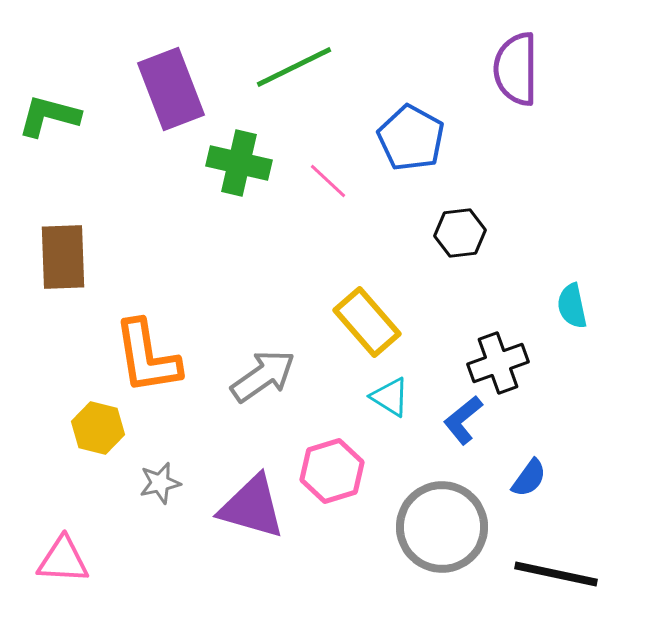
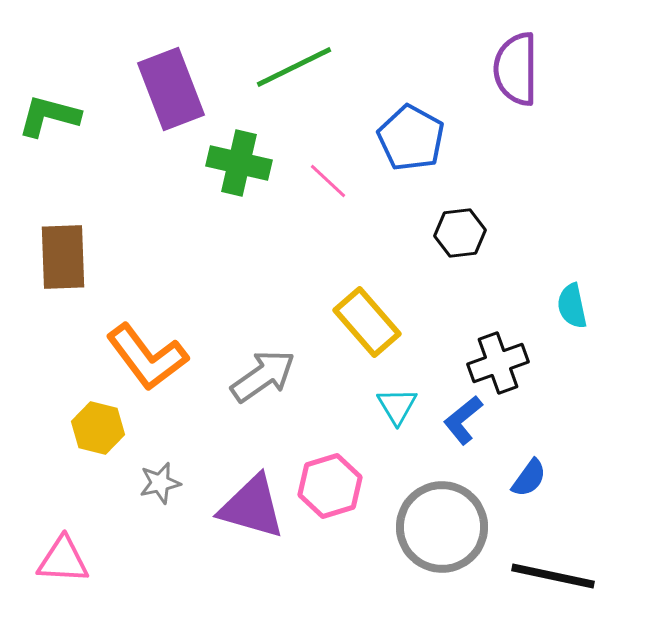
orange L-shape: rotated 28 degrees counterclockwise
cyan triangle: moved 7 px right, 9 px down; rotated 27 degrees clockwise
pink hexagon: moved 2 px left, 15 px down
black line: moved 3 px left, 2 px down
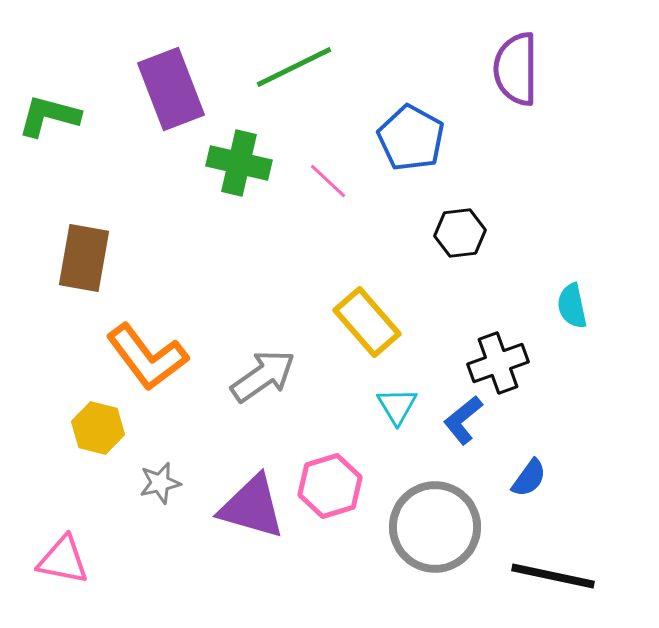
brown rectangle: moved 21 px right, 1 px down; rotated 12 degrees clockwise
gray circle: moved 7 px left
pink triangle: rotated 8 degrees clockwise
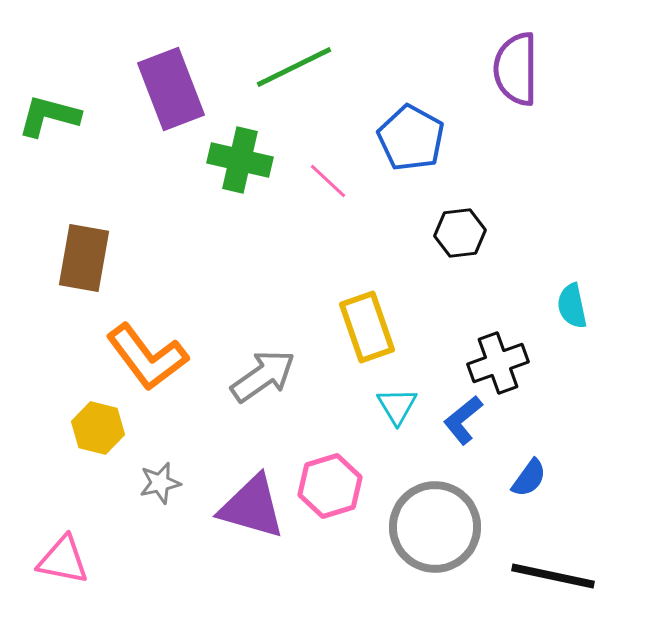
green cross: moved 1 px right, 3 px up
yellow rectangle: moved 5 px down; rotated 22 degrees clockwise
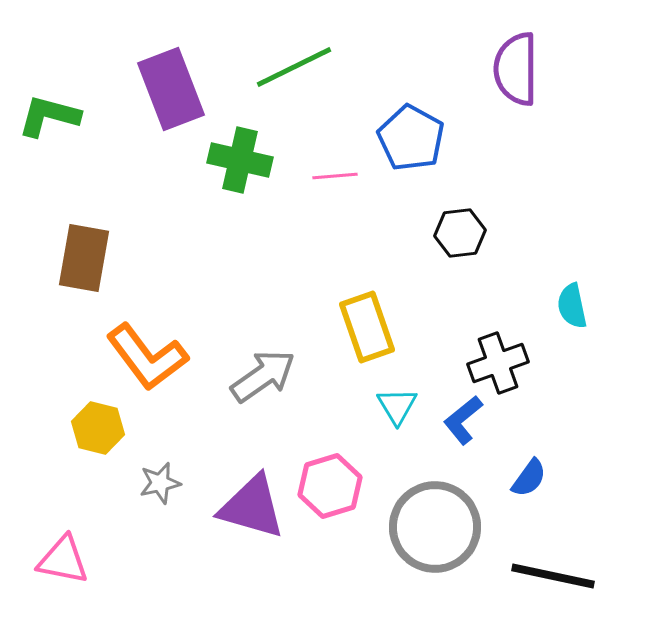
pink line: moved 7 px right, 5 px up; rotated 48 degrees counterclockwise
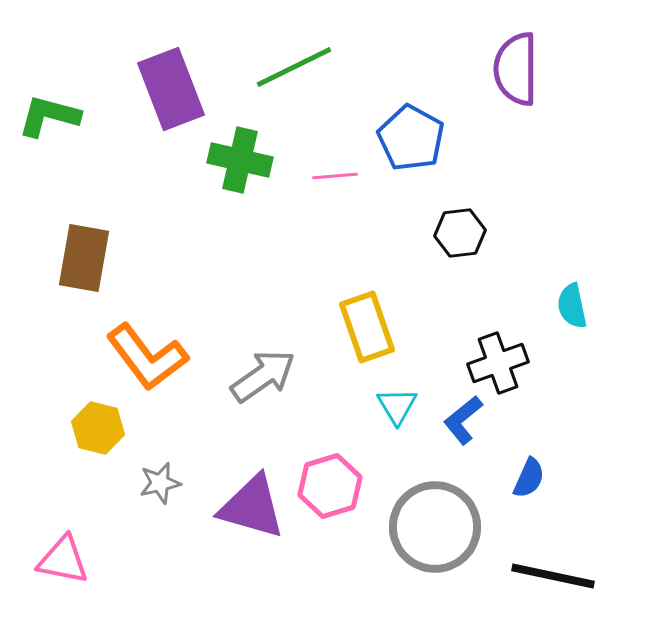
blue semicircle: rotated 12 degrees counterclockwise
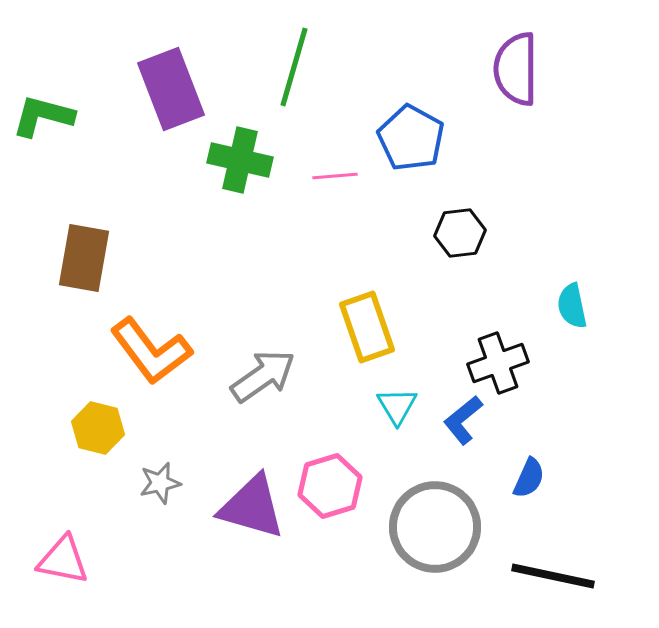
green line: rotated 48 degrees counterclockwise
green L-shape: moved 6 px left
orange L-shape: moved 4 px right, 6 px up
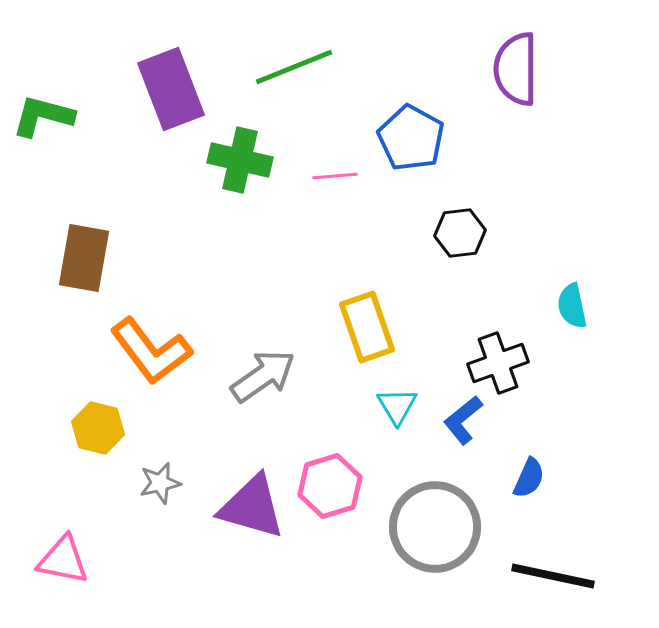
green line: rotated 52 degrees clockwise
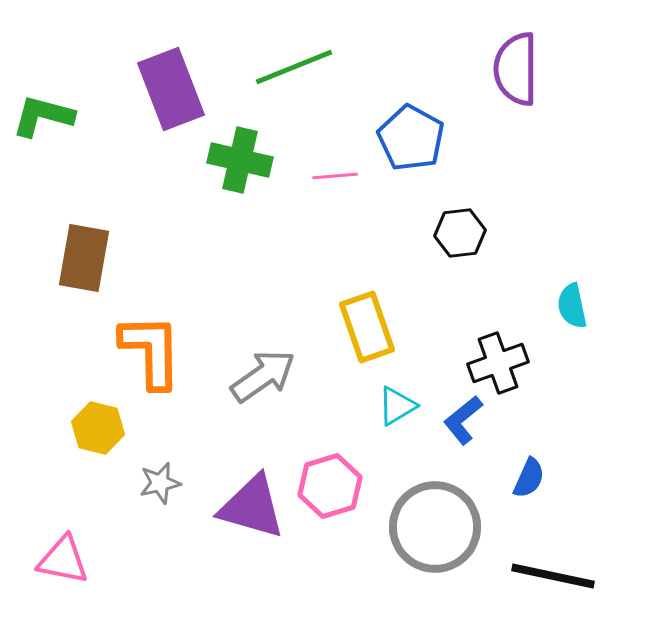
orange L-shape: rotated 144 degrees counterclockwise
cyan triangle: rotated 30 degrees clockwise
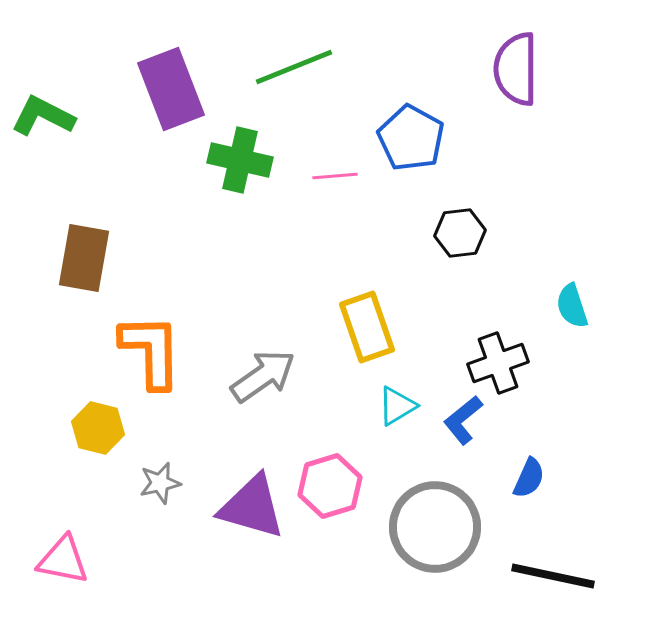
green L-shape: rotated 12 degrees clockwise
cyan semicircle: rotated 6 degrees counterclockwise
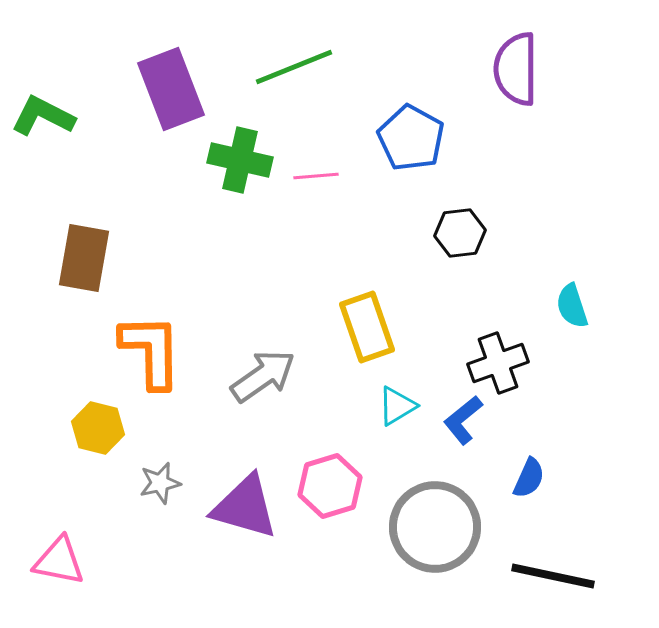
pink line: moved 19 px left
purple triangle: moved 7 px left
pink triangle: moved 4 px left, 1 px down
